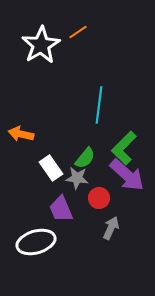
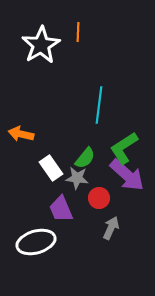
orange line: rotated 54 degrees counterclockwise
green L-shape: rotated 12 degrees clockwise
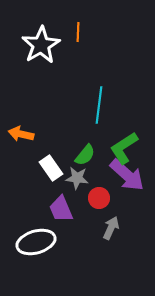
green semicircle: moved 3 px up
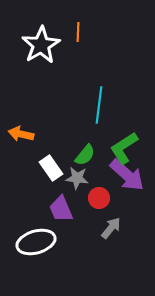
gray arrow: rotated 15 degrees clockwise
